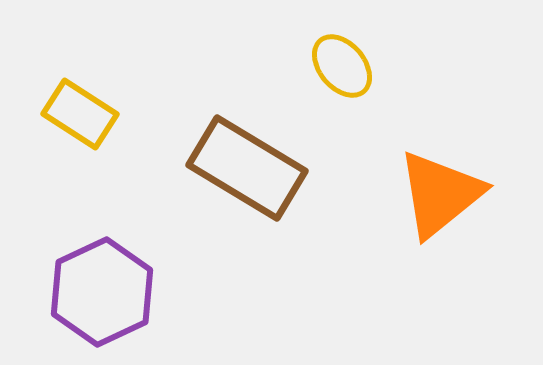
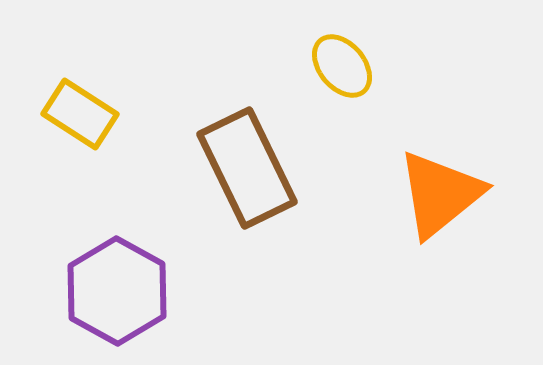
brown rectangle: rotated 33 degrees clockwise
purple hexagon: moved 15 px right, 1 px up; rotated 6 degrees counterclockwise
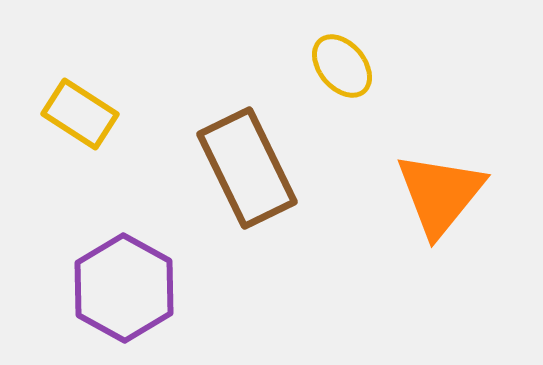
orange triangle: rotated 12 degrees counterclockwise
purple hexagon: moved 7 px right, 3 px up
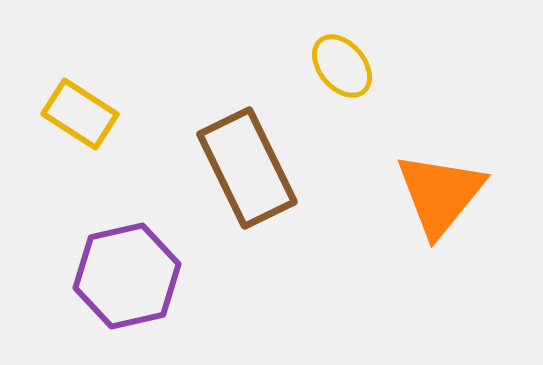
purple hexagon: moved 3 px right, 12 px up; rotated 18 degrees clockwise
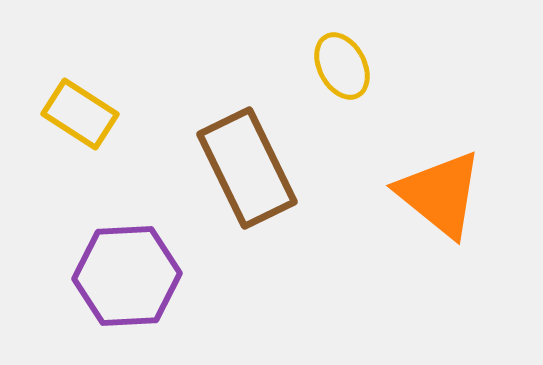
yellow ellipse: rotated 12 degrees clockwise
orange triangle: rotated 30 degrees counterclockwise
purple hexagon: rotated 10 degrees clockwise
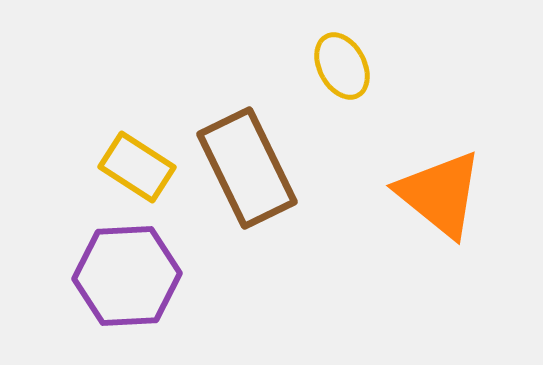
yellow rectangle: moved 57 px right, 53 px down
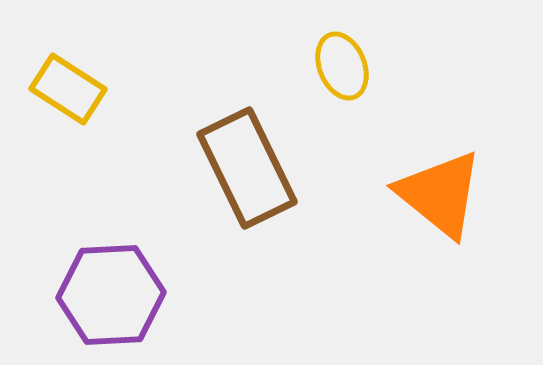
yellow ellipse: rotated 6 degrees clockwise
yellow rectangle: moved 69 px left, 78 px up
purple hexagon: moved 16 px left, 19 px down
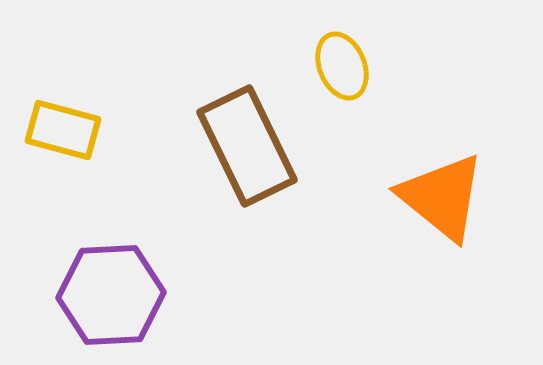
yellow rectangle: moved 5 px left, 41 px down; rotated 18 degrees counterclockwise
brown rectangle: moved 22 px up
orange triangle: moved 2 px right, 3 px down
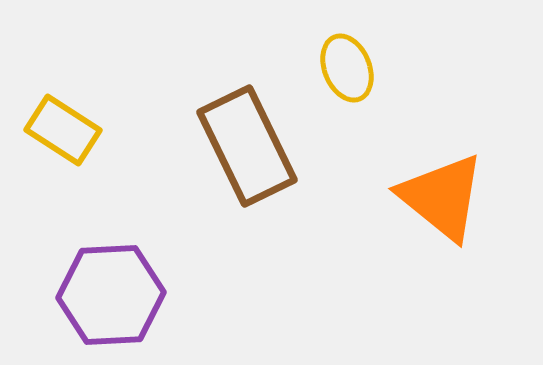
yellow ellipse: moved 5 px right, 2 px down
yellow rectangle: rotated 18 degrees clockwise
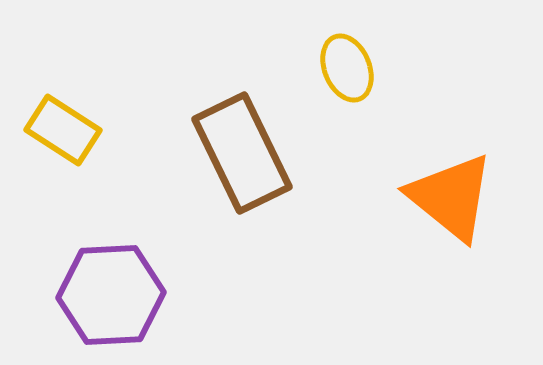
brown rectangle: moved 5 px left, 7 px down
orange triangle: moved 9 px right
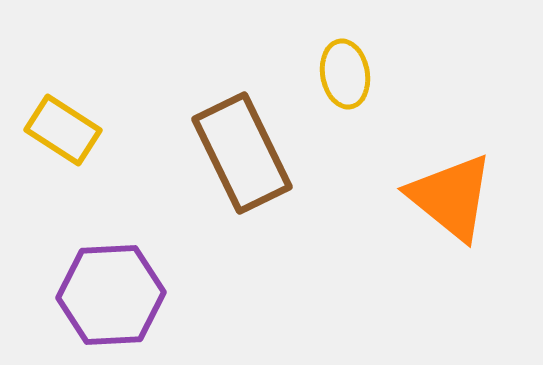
yellow ellipse: moved 2 px left, 6 px down; rotated 12 degrees clockwise
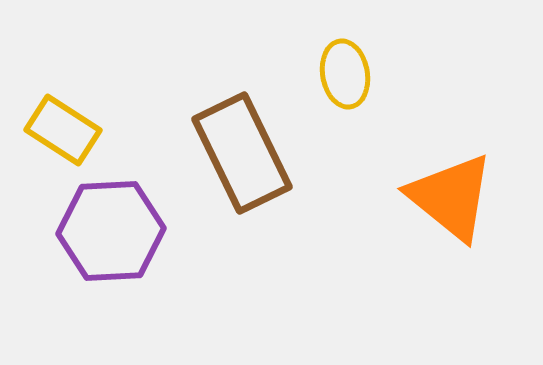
purple hexagon: moved 64 px up
